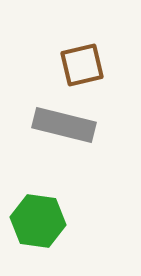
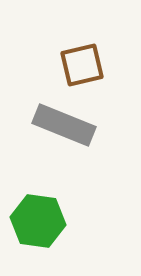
gray rectangle: rotated 8 degrees clockwise
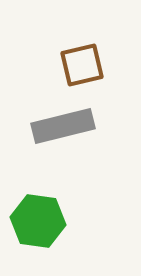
gray rectangle: moved 1 px left, 1 px down; rotated 36 degrees counterclockwise
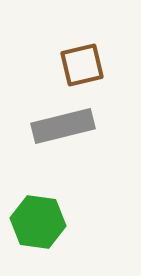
green hexagon: moved 1 px down
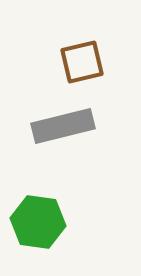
brown square: moved 3 px up
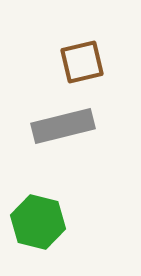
green hexagon: rotated 6 degrees clockwise
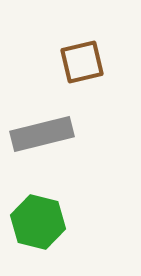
gray rectangle: moved 21 px left, 8 px down
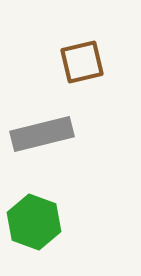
green hexagon: moved 4 px left; rotated 6 degrees clockwise
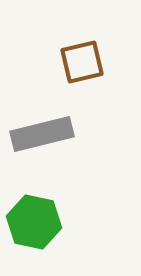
green hexagon: rotated 8 degrees counterclockwise
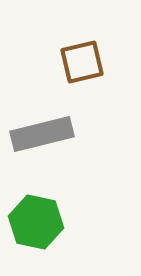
green hexagon: moved 2 px right
